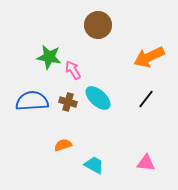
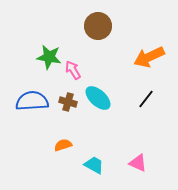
brown circle: moved 1 px down
pink triangle: moved 8 px left; rotated 18 degrees clockwise
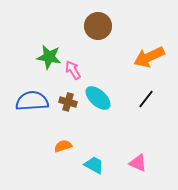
orange semicircle: moved 1 px down
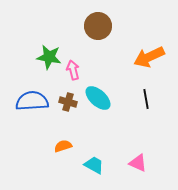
pink arrow: rotated 18 degrees clockwise
black line: rotated 48 degrees counterclockwise
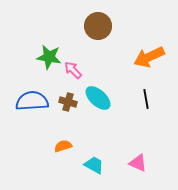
pink arrow: rotated 30 degrees counterclockwise
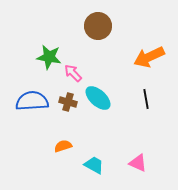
pink arrow: moved 3 px down
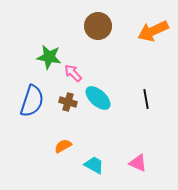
orange arrow: moved 4 px right, 26 px up
blue semicircle: rotated 112 degrees clockwise
orange semicircle: rotated 12 degrees counterclockwise
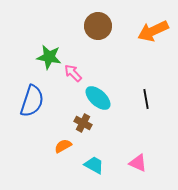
brown cross: moved 15 px right, 21 px down; rotated 12 degrees clockwise
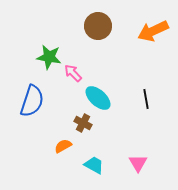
pink triangle: rotated 36 degrees clockwise
